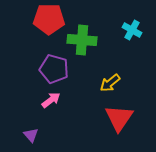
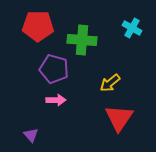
red pentagon: moved 11 px left, 7 px down
cyan cross: moved 2 px up
pink arrow: moved 5 px right; rotated 36 degrees clockwise
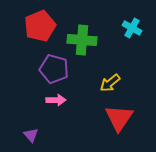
red pentagon: moved 2 px right; rotated 24 degrees counterclockwise
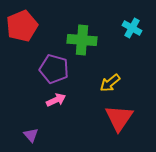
red pentagon: moved 18 px left
pink arrow: rotated 24 degrees counterclockwise
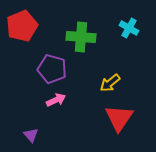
cyan cross: moved 3 px left
green cross: moved 1 px left, 3 px up
purple pentagon: moved 2 px left
